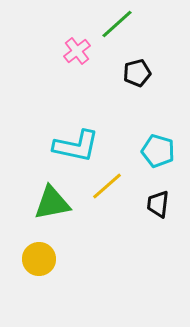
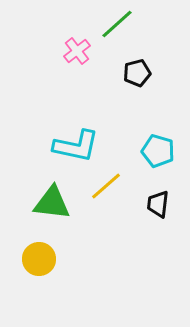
yellow line: moved 1 px left
green triangle: rotated 18 degrees clockwise
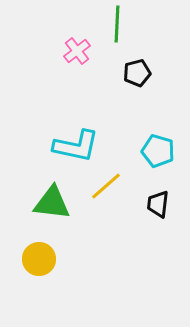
green line: rotated 45 degrees counterclockwise
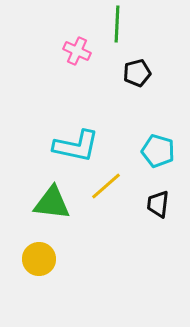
pink cross: rotated 28 degrees counterclockwise
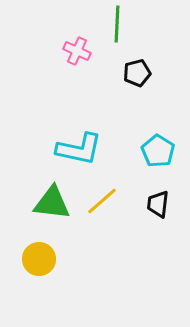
cyan L-shape: moved 3 px right, 3 px down
cyan pentagon: rotated 16 degrees clockwise
yellow line: moved 4 px left, 15 px down
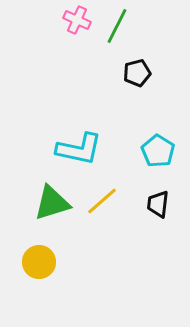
green line: moved 2 px down; rotated 24 degrees clockwise
pink cross: moved 31 px up
green triangle: rotated 24 degrees counterclockwise
yellow circle: moved 3 px down
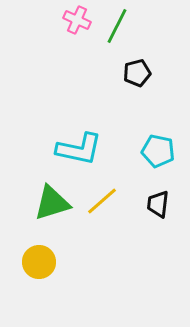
cyan pentagon: rotated 20 degrees counterclockwise
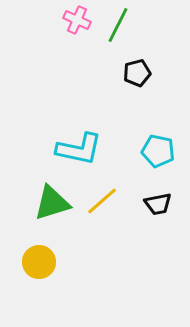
green line: moved 1 px right, 1 px up
black trapezoid: rotated 108 degrees counterclockwise
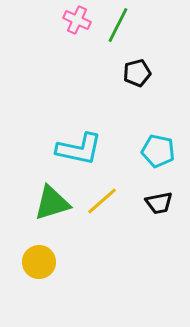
black trapezoid: moved 1 px right, 1 px up
